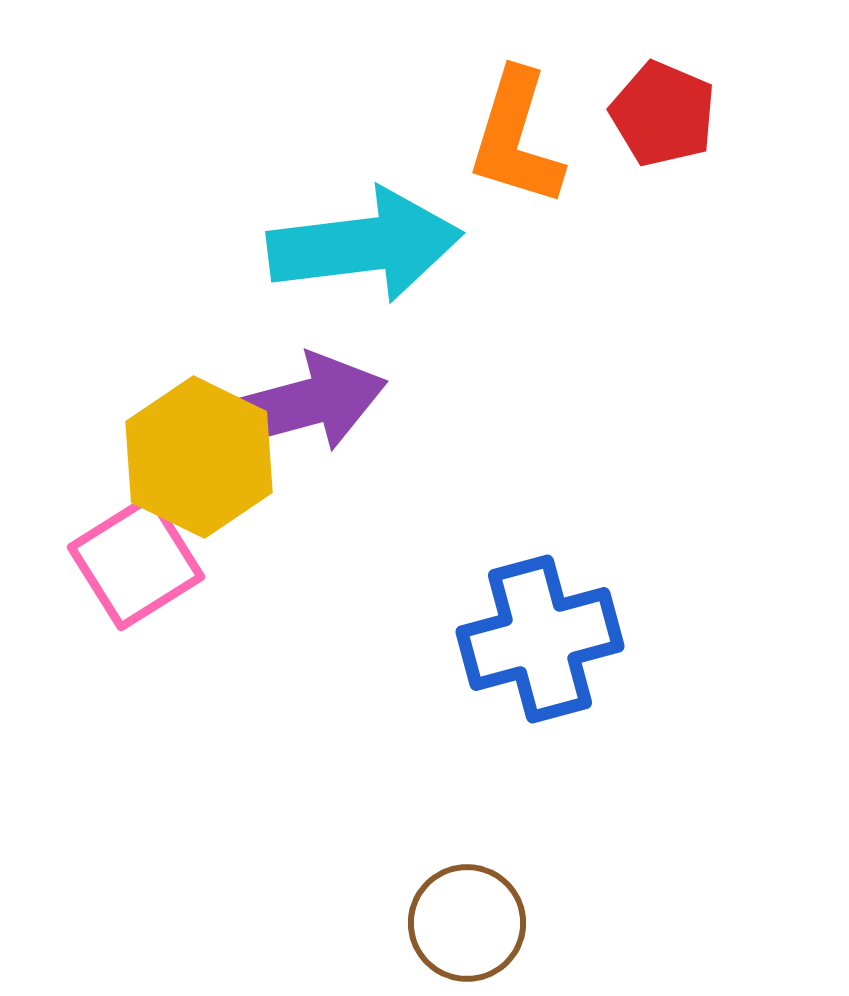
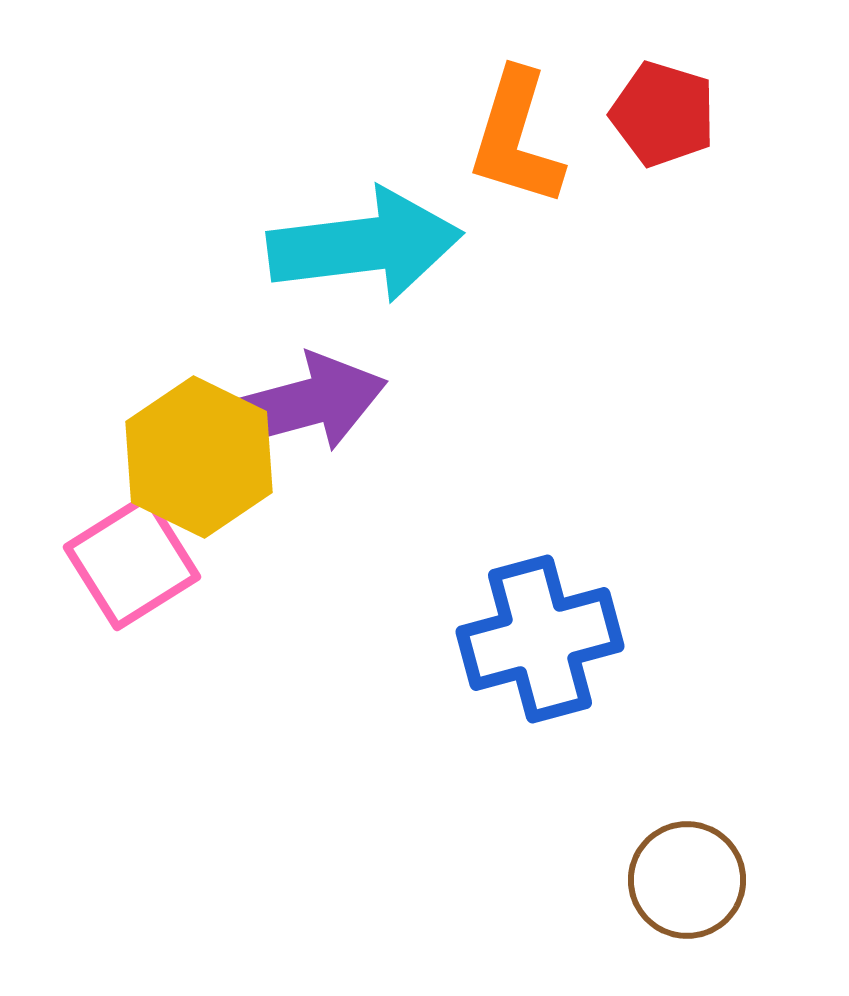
red pentagon: rotated 6 degrees counterclockwise
pink square: moved 4 px left
brown circle: moved 220 px right, 43 px up
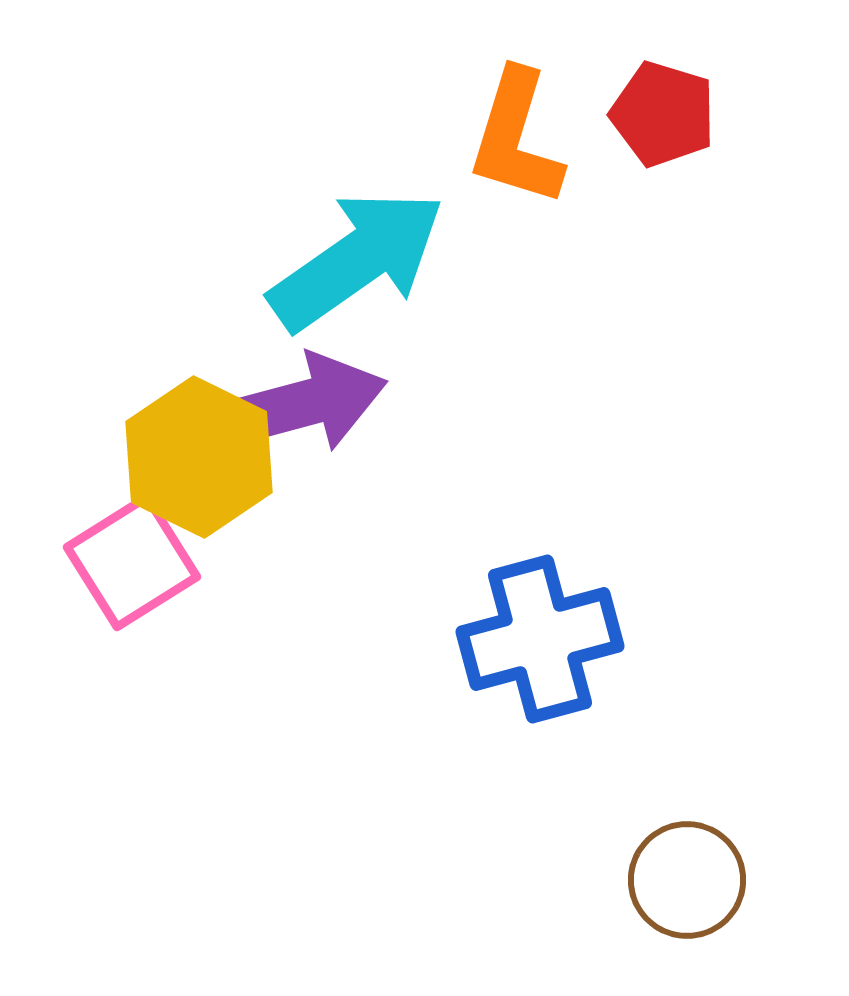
cyan arrow: moved 8 px left, 15 px down; rotated 28 degrees counterclockwise
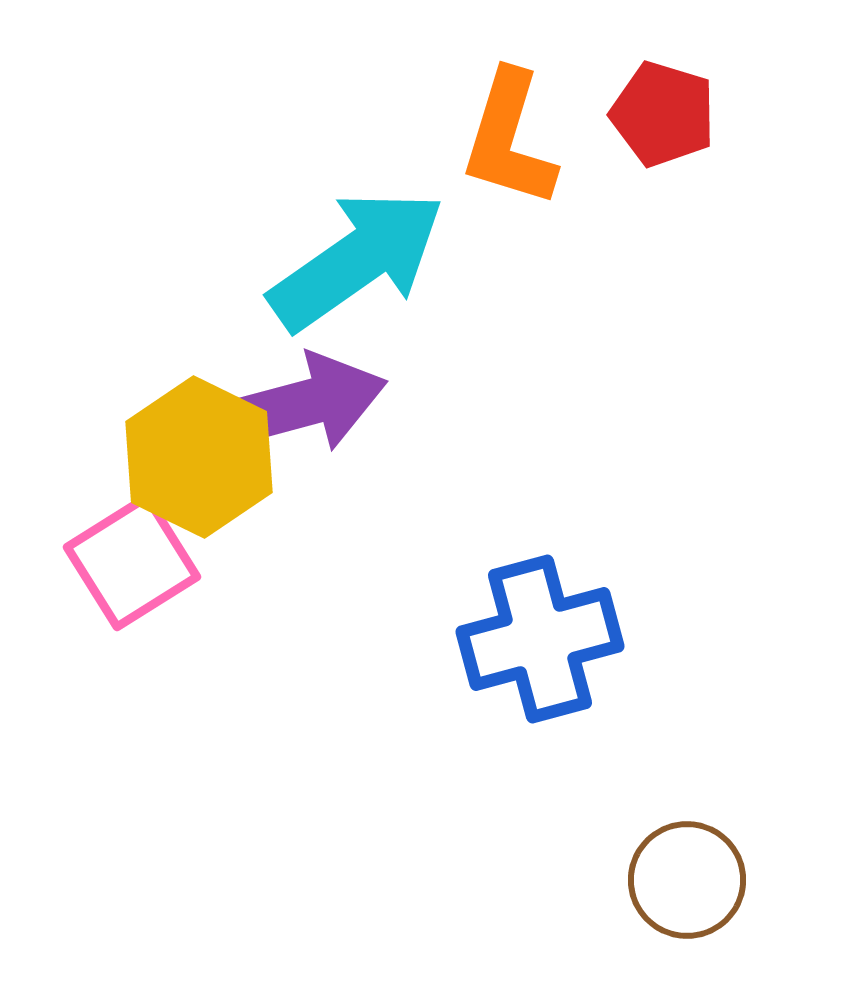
orange L-shape: moved 7 px left, 1 px down
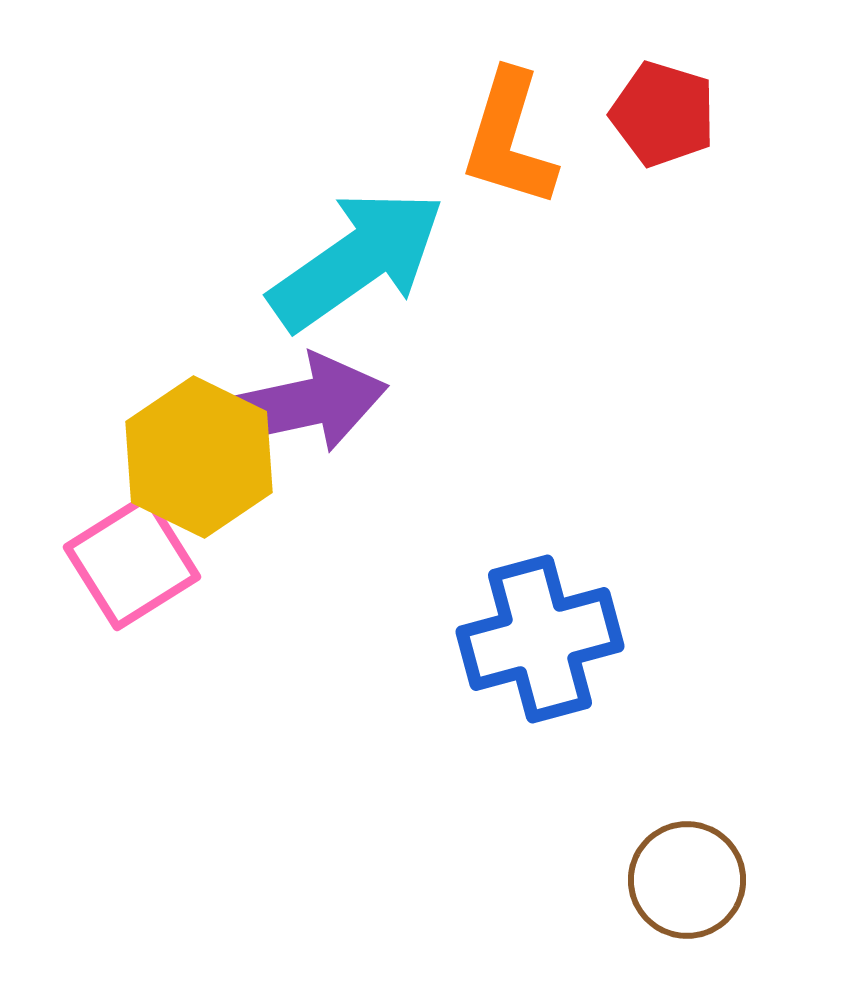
purple arrow: rotated 3 degrees clockwise
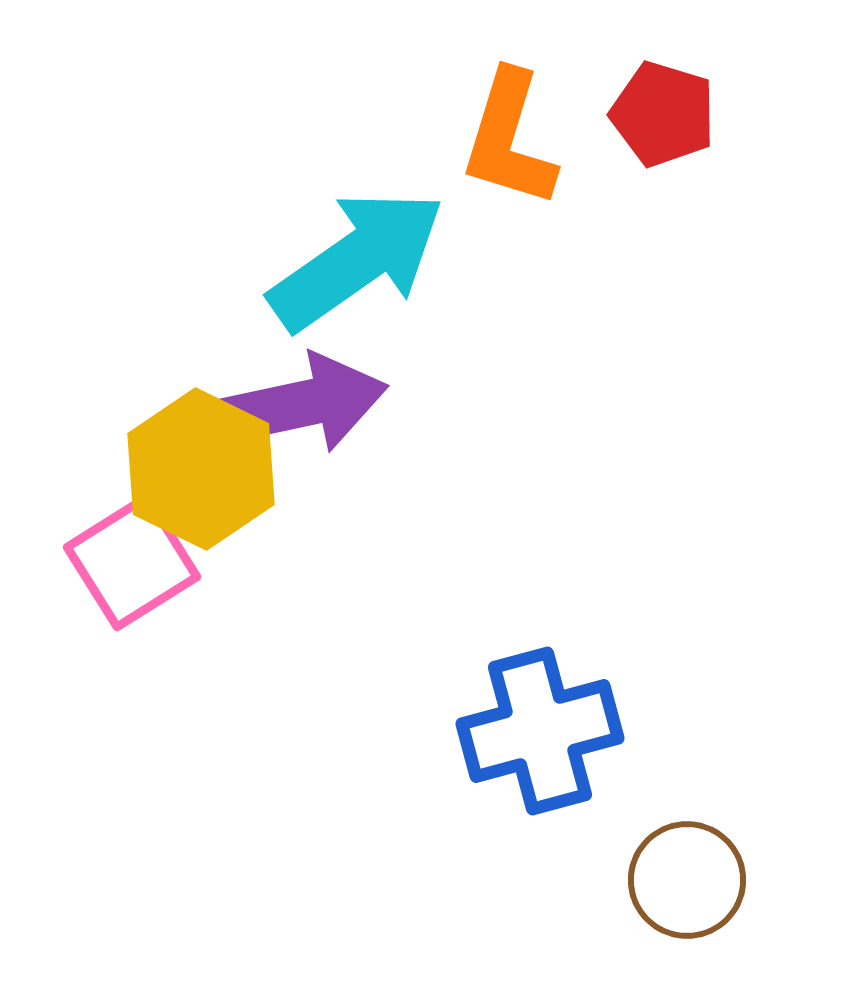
yellow hexagon: moved 2 px right, 12 px down
blue cross: moved 92 px down
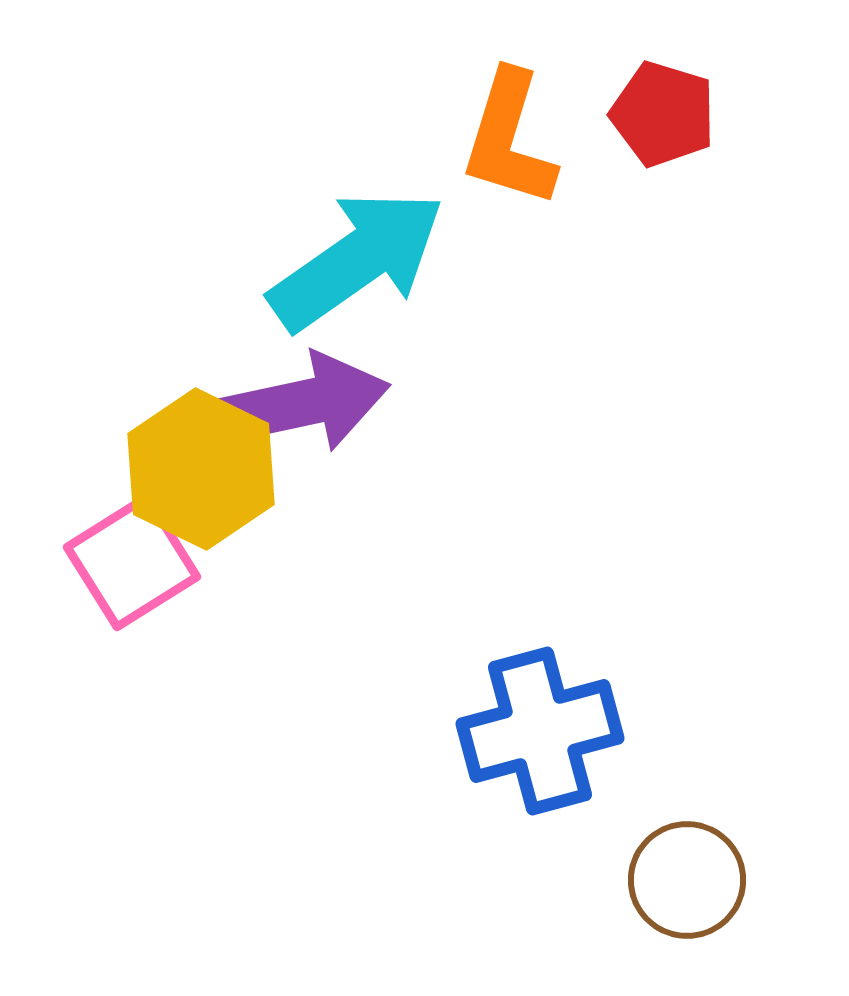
purple arrow: moved 2 px right, 1 px up
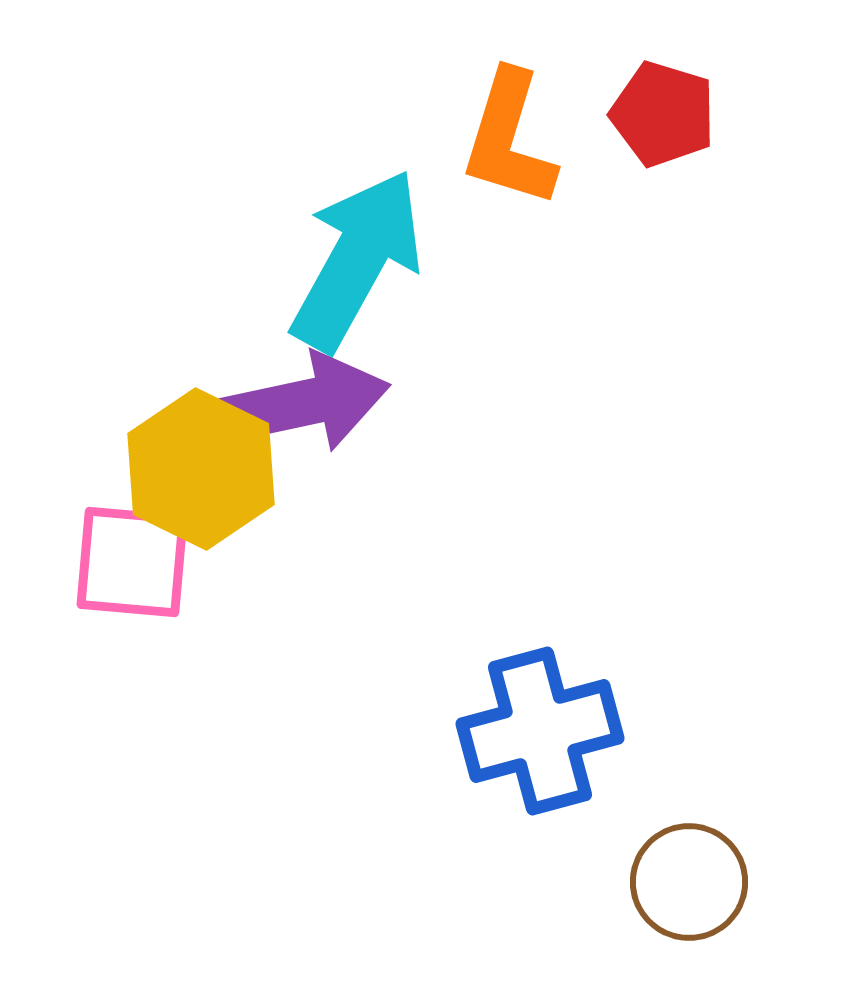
cyan arrow: rotated 26 degrees counterclockwise
pink square: rotated 37 degrees clockwise
brown circle: moved 2 px right, 2 px down
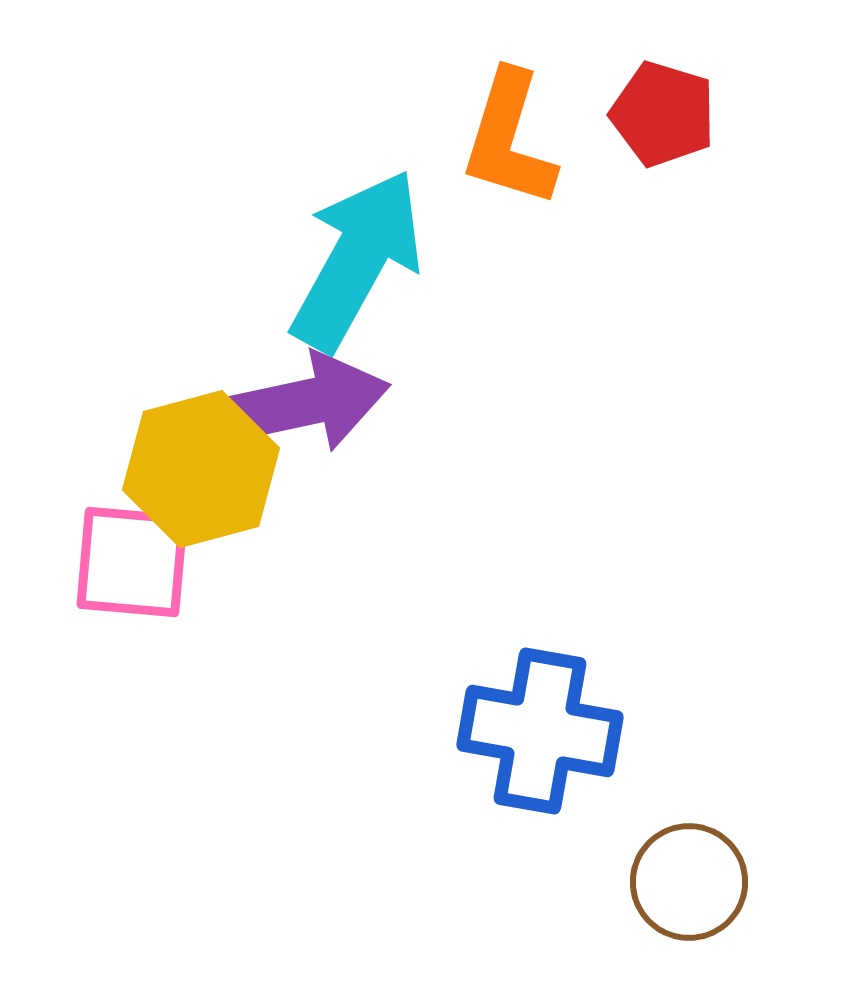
yellow hexagon: rotated 19 degrees clockwise
blue cross: rotated 25 degrees clockwise
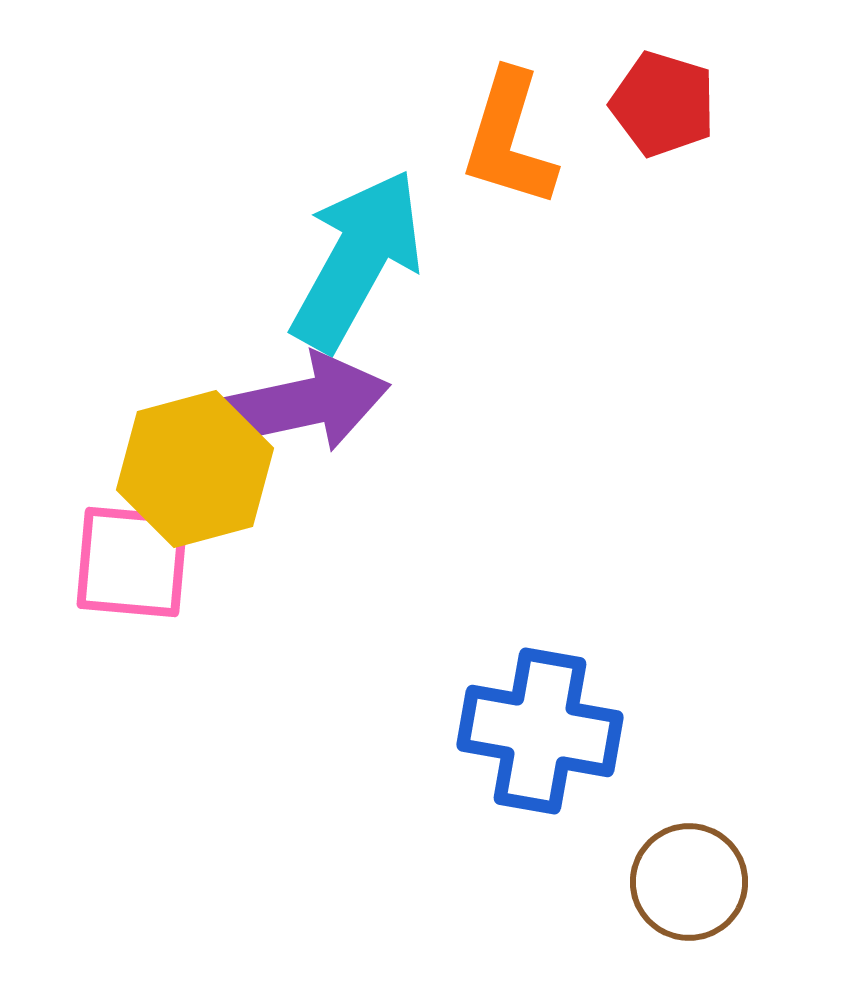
red pentagon: moved 10 px up
yellow hexagon: moved 6 px left
